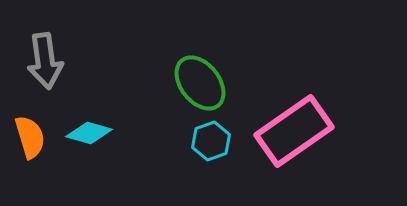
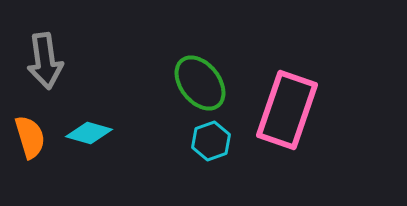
pink rectangle: moved 7 px left, 21 px up; rotated 36 degrees counterclockwise
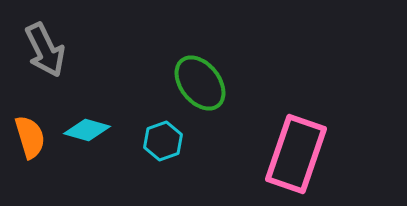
gray arrow: moved 11 px up; rotated 18 degrees counterclockwise
pink rectangle: moved 9 px right, 44 px down
cyan diamond: moved 2 px left, 3 px up
cyan hexagon: moved 48 px left
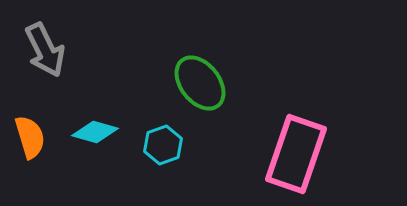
cyan diamond: moved 8 px right, 2 px down
cyan hexagon: moved 4 px down
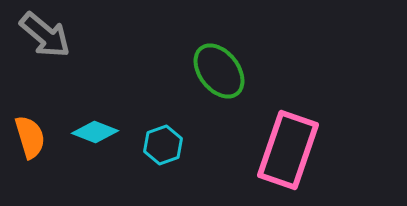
gray arrow: moved 15 px up; rotated 24 degrees counterclockwise
green ellipse: moved 19 px right, 12 px up
cyan diamond: rotated 6 degrees clockwise
pink rectangle: moved 8 px left, 4 px up
